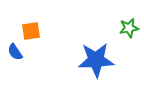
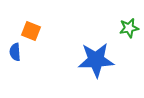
orange square: rotated 30 degrees clockwise
blue semicircle: rotated 30 degrees clockwise
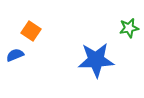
orange square: rotated 12 degrees clockwise
blue semicircle: moved 3 px down; rotated 72 degrees clockwise
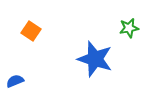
blue semicircle: moved 26 px down
blue star: moved 1 px left, 1 px up; rotated 21 degrees clockwise
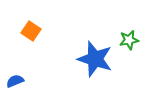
green star: moved 12 px down
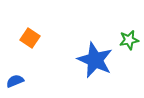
orange square: moved 1 px left, 7 px down
blue star: moved 1 px down; rotated 6 degrees clockwise
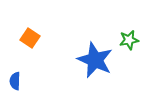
blue semicircle: rotated 66 degrees counterclockwise
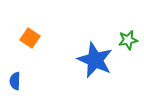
green star: moved 1 px left
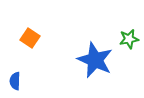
green star: moved 1 px right, 1 px up
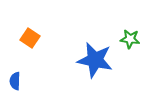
green star: moved 1 px right; rotated 18 degrees clockwise
blue star: rotated 12 degrees counterclockwise
